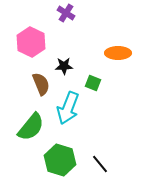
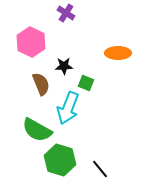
green square: moved 7 px left
green semicircle: moved 6 px right, 3 px down; rotated 80 degrees clockwise
black line: moved 5 px down
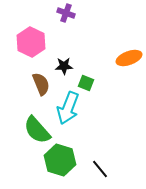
purple cross: rotated 12 degrees counterclockwise
orange ellipse: moved 11 px right, 5 px down; rotated 20 degrees counterclockwise
green semicircle: rotated 20 degrees clockwise
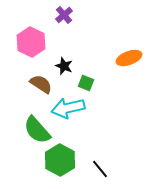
purple cross: moved 2 px left, 2 px down; rotated 30 degrees clockwise
black star: rotated 24 degrees clockwise
brown semicircle: rotated 35 degrees counterclockwise
cyan arrow: rotated 56 degrees clockwise
green hexagon: rotated 12 degrees clockwise
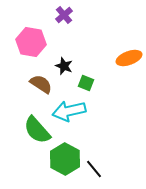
pink hexagon: rotated 16 degrees counterclockwise
cyan arrow: moved 1 px right, 3 px down
green hexagon: moved 5 px right, 1 px up
black line: moved 6 px left
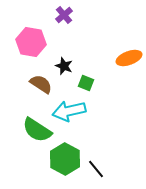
green semicircle: rotated 16 degrees counterclockwise
black line: moved 2 px right
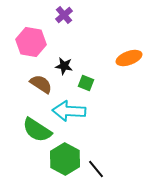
black star: rotated 12 degrees counterclockwise
cyan arrow: rotated 16 degrees clockwise
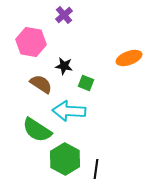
black line: rotated 48 degrees clockwise
